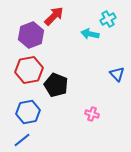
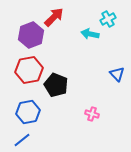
red arrow: moved 1 px down
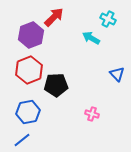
cyan cross: rotated 35 degrees counterclockwise
cyan arrow: moved 1 px right, 4 px down; rotated 18 degrees clockwise
red hexagon: rotated 12 degrees counterclockwise
black pentagon: rotated 25 degrees counterclockwise
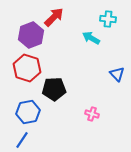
cyan cross: rotated 21 degrees counterclockwise
red hexagon: moved 2 px left, 2 px up; rotated 20 degrees counterclockwise
black pentagon: moved 2 px left, 4 px down
blue line: rotated 18 degrees counterclockwise
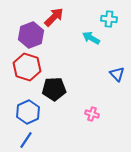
cyan cross: moved 1 px right
red hexagon: moved 1 px up
blue hexagon: rotated 15 degrees counterclockwise
blue line: moved 4 px right
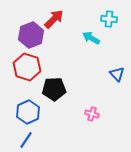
red arrow: moved 2 px down
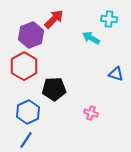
red hexagon: moved 3 px left, 1 px up; rotated 12 degrees clockwise
blue triangle: moved 1 px left; rotated 28 degrees counterclockwise
pink cross: moved 1 px left, 1 px up
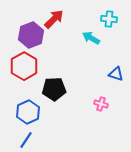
pink cross: moved 10 px right, 9 px up
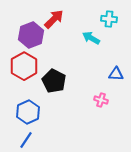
blue triangle: rotated 14 degrees counterclockwise
black pentagon: moved 8 px up; rotated 30 degrees clockwise
pink cross: moved 4 px up
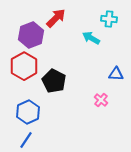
red arrow: moved 2 px right, 1 px up
pink cross: rotated 24 degrees clockwise
